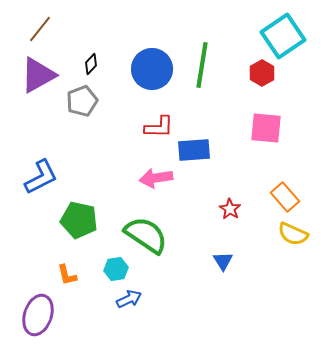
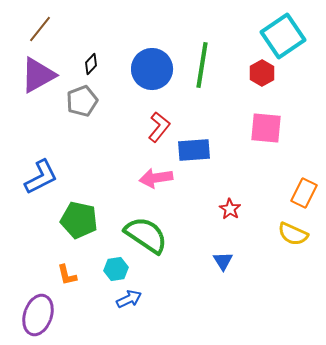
red L-shape: rotated 52 degrees counterclockwise
orange rectangle: moved 19 px right, 4 px up; rotated 68 degrees clockwise
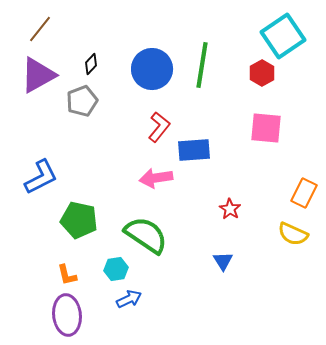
purple ellipse: moved 29 px right; rotated 24 degrees counterclockwise
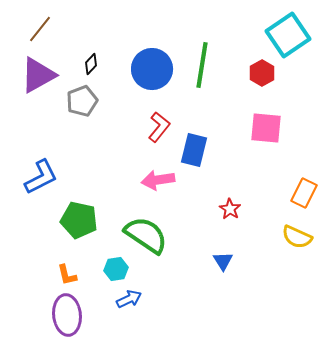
cyan square: moved 5 px right, 1 px up
blue rectangle: rotated 72 degrees counterclockwise
pink arrow: moved 2 px right, 2 px down
yellow semicircle: moved 4 px right, 3 px down
